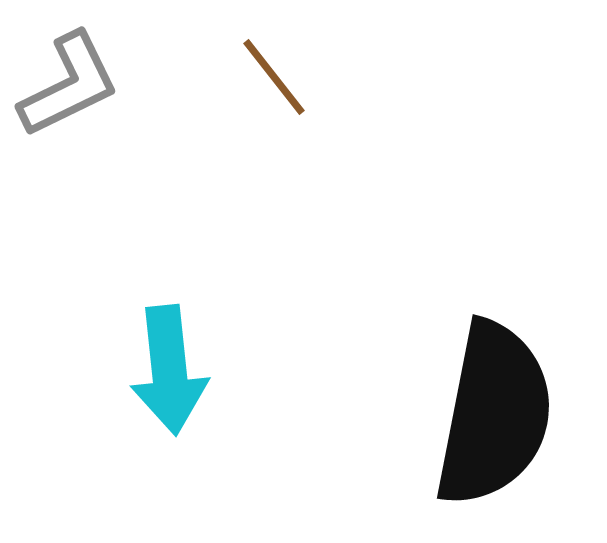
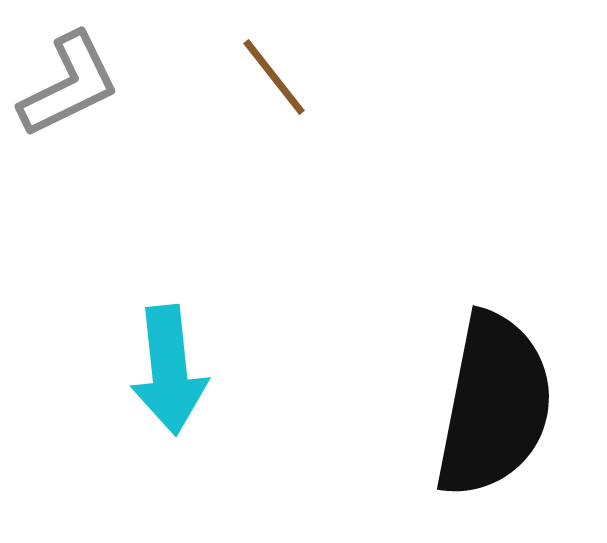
black semicircle: moved 9 px up
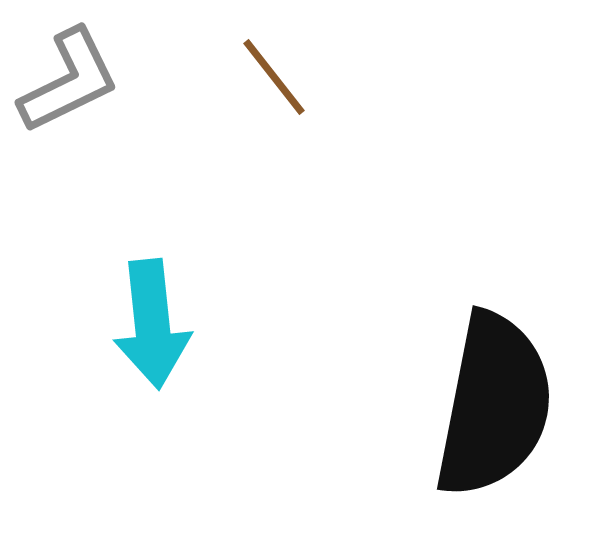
gray L-shape: moved 4 px up
cyan arrow: moved 17 px left, 46 px up
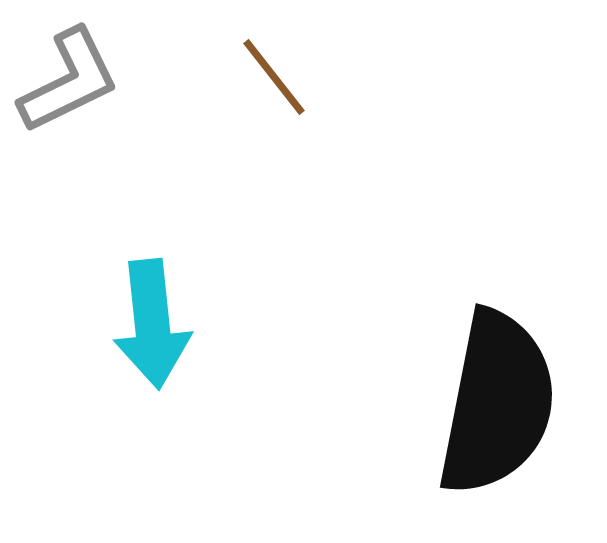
black semicircle: moved 3 px right, 2 px up
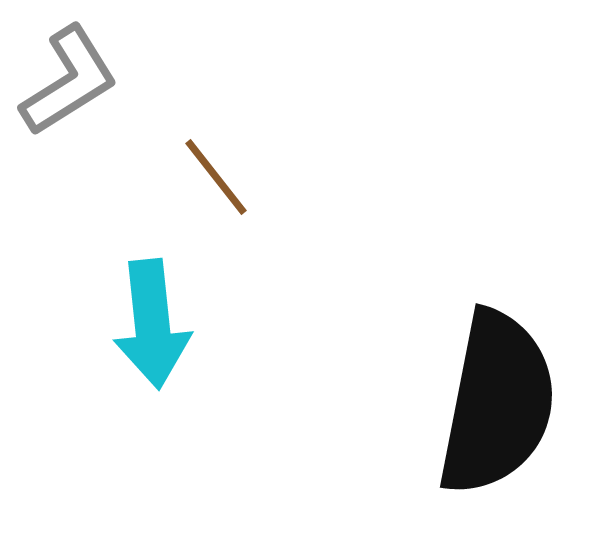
brown line: moved 58 px left, 100 px down
gray L-shape: rotated 6 degrees counterclockwise
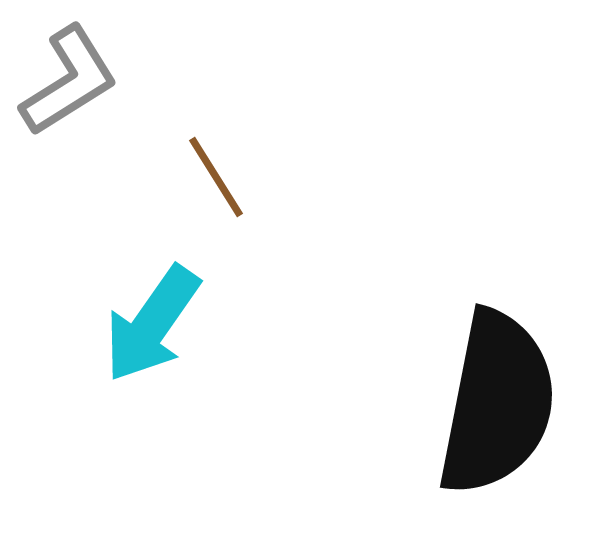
brown line: rotated 6 degrees clockwise
cyan arrow: rotated 41 degrees clockwise
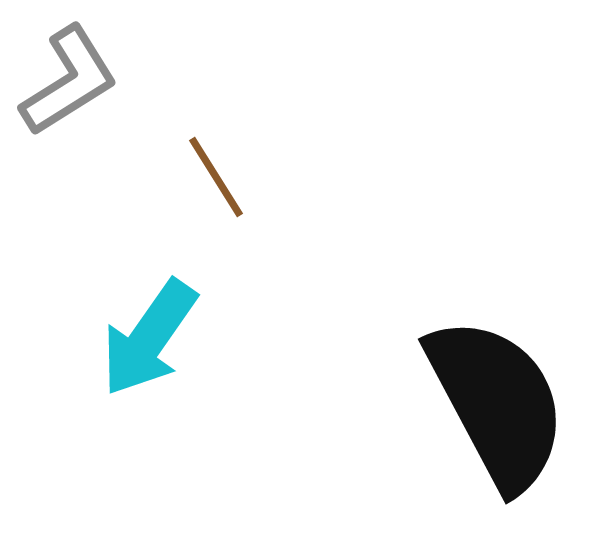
cyan arrow: moved 3 px left, 14 px down
black semicircle: rotated 39 degrees counterclockwise
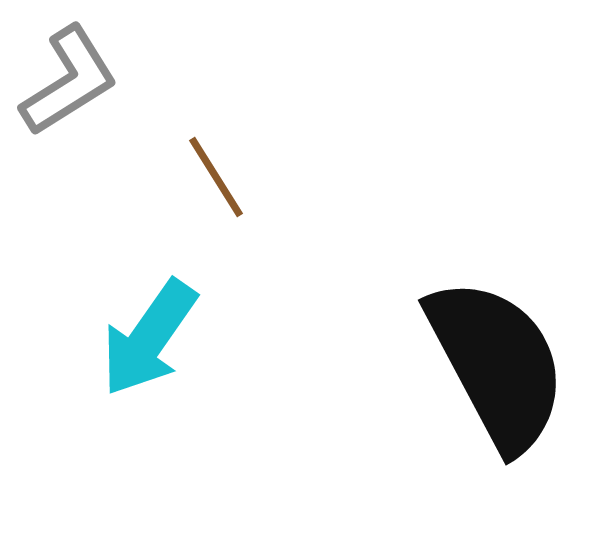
black semicircle: moved 39 px up
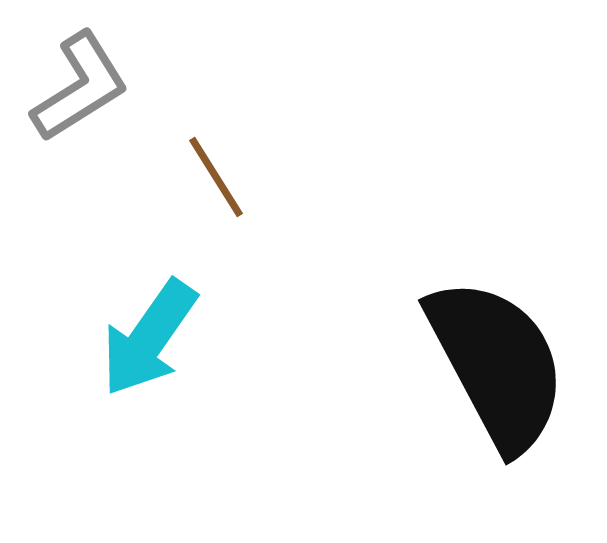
gray L-shape: moved 11 px right, 6 px down
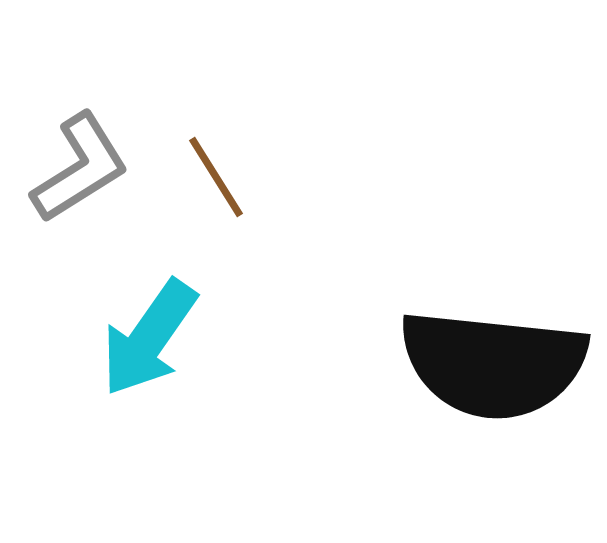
gray L-shape: moved 81 px down
black semicircle: moved 4 px left; rotated 124 degrees clockwise
